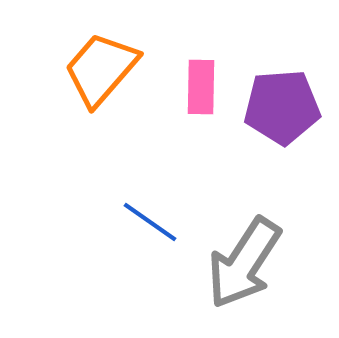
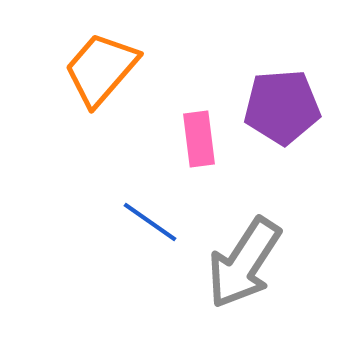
pink rectangle: moved 2 px left, 52 px down; rotated 8 degrees counterclockwise
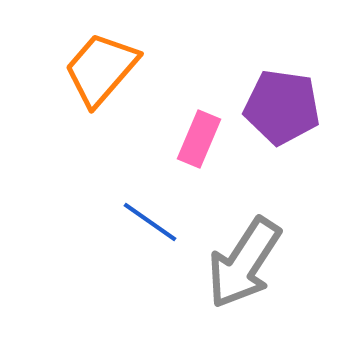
purple pentagon: rotated 12 degrees clockwise
pink rectangle: rotated 30 degrees clockwise
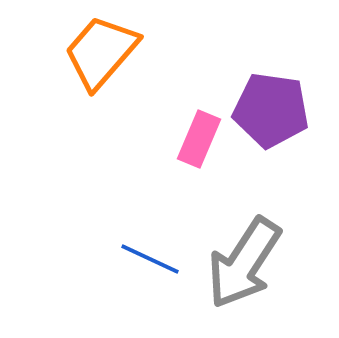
orange trapezoid: moved 17 px up
purple pentagon: moved 11 px left, 3 px down
blue line: moved 37 px down; rotated 10 degrees counterclockwise
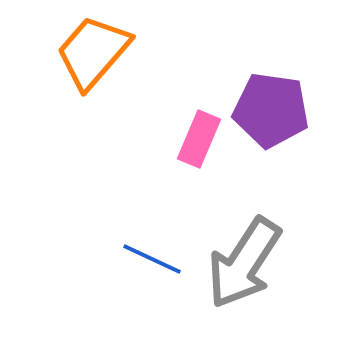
orange trapezoid: moved 8 px left
blue line: moved 2 px right
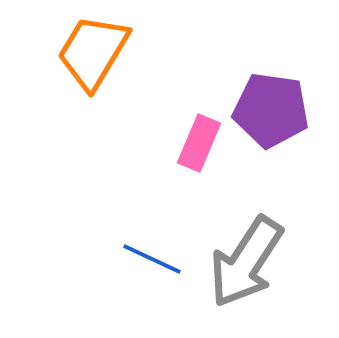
orange trapezoid: rotated 10 degrees counterclockwise
pink rectangle: moved 4 px down
gray arrow: moved 2 px right, 1 px up
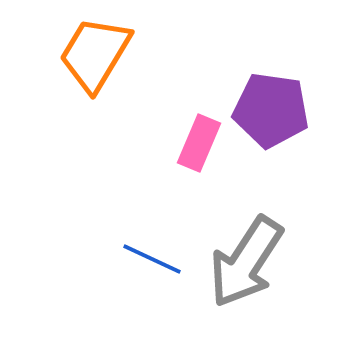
orange trapezoid: moved 2 px right, 2 px down
